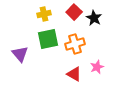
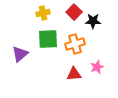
yellow cross: moved 1 px left, 1 px up
black star: moved 1 px left, 3 px down; rotated 28 degrees counterclockwise
green square: rotated 10 degrees clockwise
purple triangle: rotated 30 degrees clockwise
red triangle: rotated 35 degrees counterclockwise
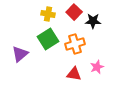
yellow cross: moved 5 px right, 1 px down; rotated 24 degrees clockwise
green square: rotated 30 degrees counterclockwise
red triangle: rotated 14 degrees clockwise
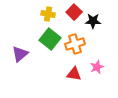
green square: moved 2 px right; rotated 20 degrees counterclockwise
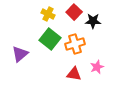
yellow cross: rotated 16 degrees clockwise
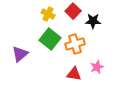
red square: moved 1 px left, 1 px up
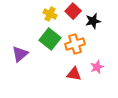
yellow cross: moved 2 px right
black star: rotated 14 degrees counterclockwise
